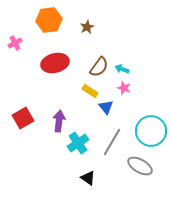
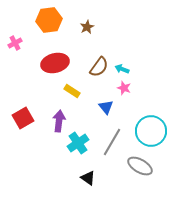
yellow rectangle: moved 18 px left
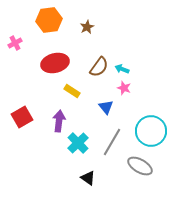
red square: moved 1 px left, 1 px up
cyan cross: rotated 10 degrees counterclockwise
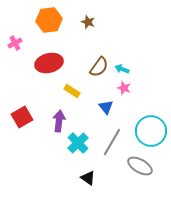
brown star: moved 1 px right, 5 px up; rotated 24 degrees counterclockwise
red ellipse: moved 6 px left
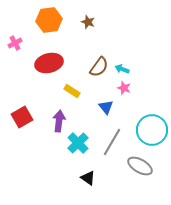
cyan circle: moved 1 px right, 1 px up
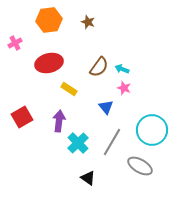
yellow rectangle: moved 3 px left, 2 px up
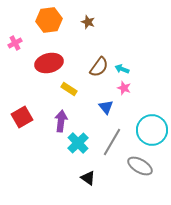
purple arrow: moved 2 px right
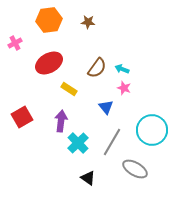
brown star: rotated 16 degrees counterclockwise
red ellipse: rotated 16 degrees counterclockwise
brown semicircle: moved 2 px left, 1 px down
gray ellipse: moved 5 px left, 3 px down
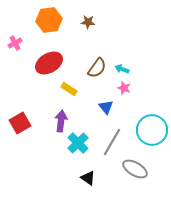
red square: moved 2 px left, 6 px down
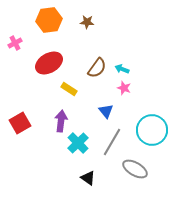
brown star: moved 1 px left
blue triangle: moved 4 px down
